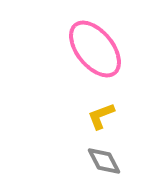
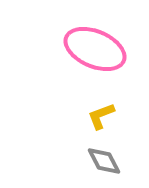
pink ellipse: rotated 28 degrees counterclockwise
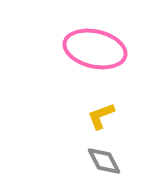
pink ellipse: rotated 10 degrees counterclockwise
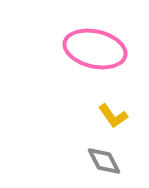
yellow L-shape: moved 12 px right; rotated 104 degrees counterclockwise
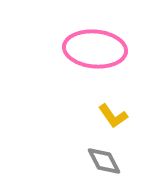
pink ellipse: rotated 8 degrees counterclockwise
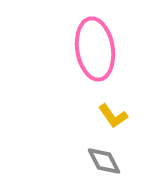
pink ellipse: rotated 76 degrees clockwise
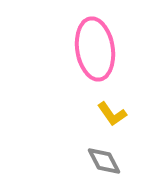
yellow L-shape: moved 1 px left, 2 px up
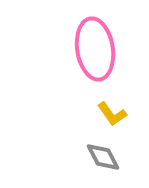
gray diamond: moved 1 px left, 4 px up
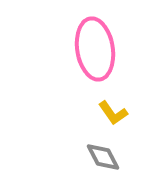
yellow L-shape: moved 1 px right, 1 px up
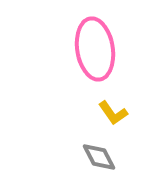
gray diamond: moved 4 px left
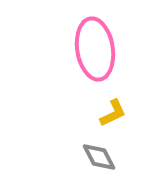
yellow L-shape: rotated 80 degrees counterclockwise
